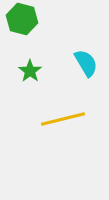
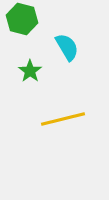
cyan semicircle: moved 19 px left, 16 px up
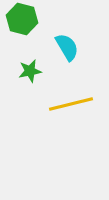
green star: rotated 25 degrees clockwise
yellow line: moved 8 px right, 15 px up
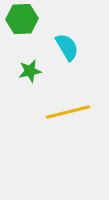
green hexagon: rotated 16 degrees counterclockwise
yellow line: moved 3 px left, 8 px down
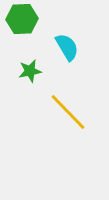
yellow line: rotated 60 degrees clockwise
